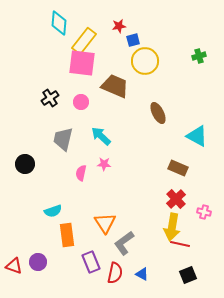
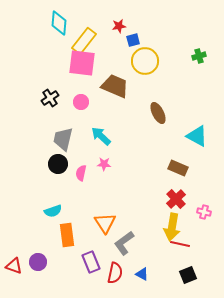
black circle: moved 33 px right
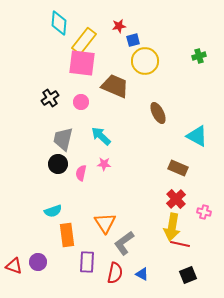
purple rectangle: moved 4 px left; rotated 25 degrees clockwise
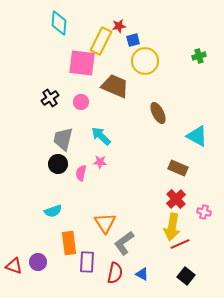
yellow rectangle: moved 17 px right; rotated 12 degrees counterclockwise
pink star: moved 4 px left, 2 px up
orange rectangle: moved 2 px right, 8 px down
red line: rotated 36 degrees counterclockwise
black square: moved 2 px left, 1 px down; rotated 30 degrees counterclockwise
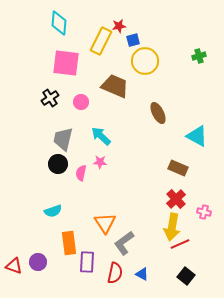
pink square: moved 16 px left
